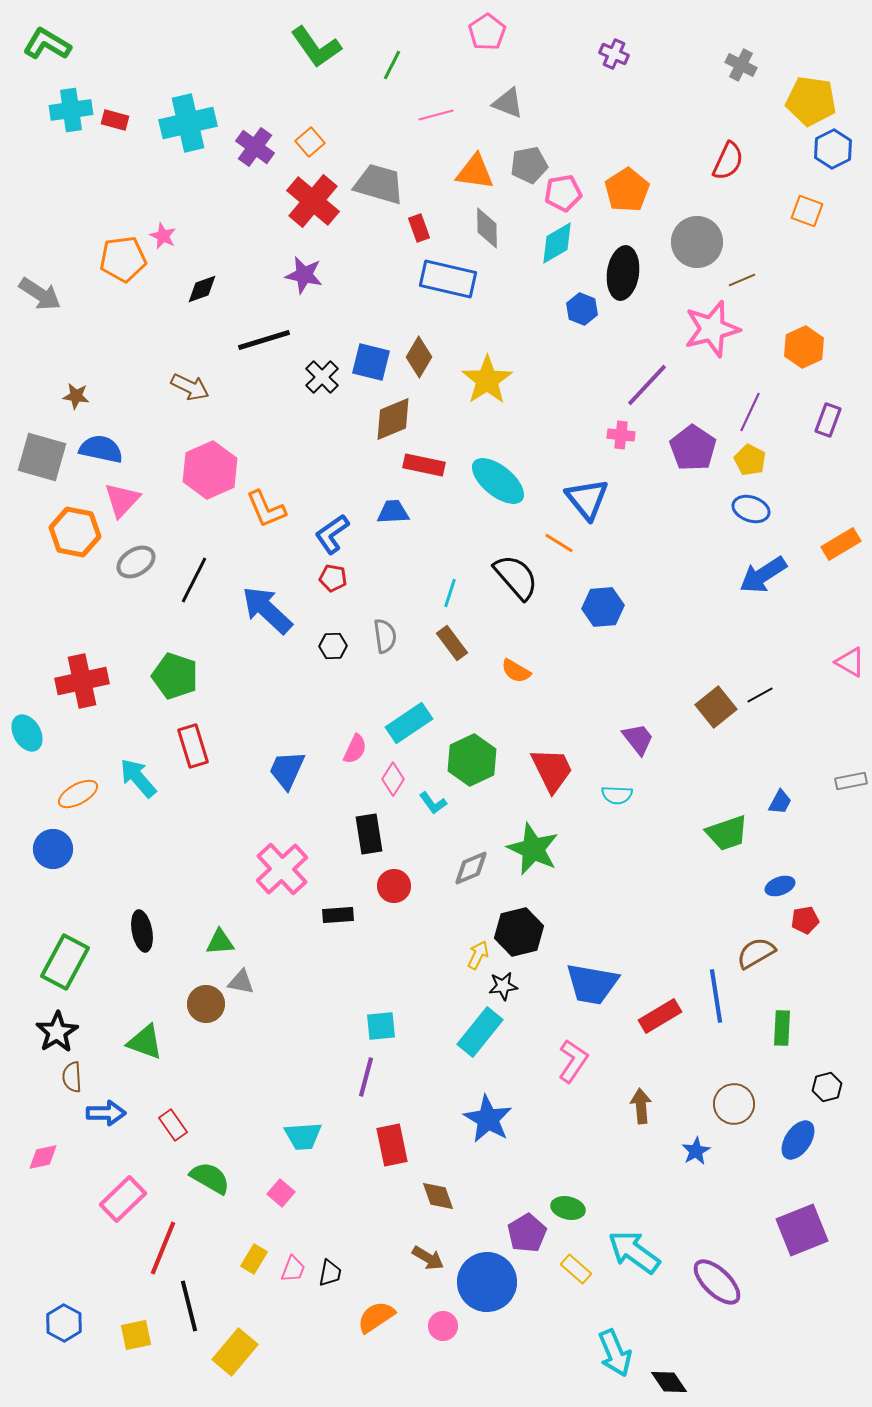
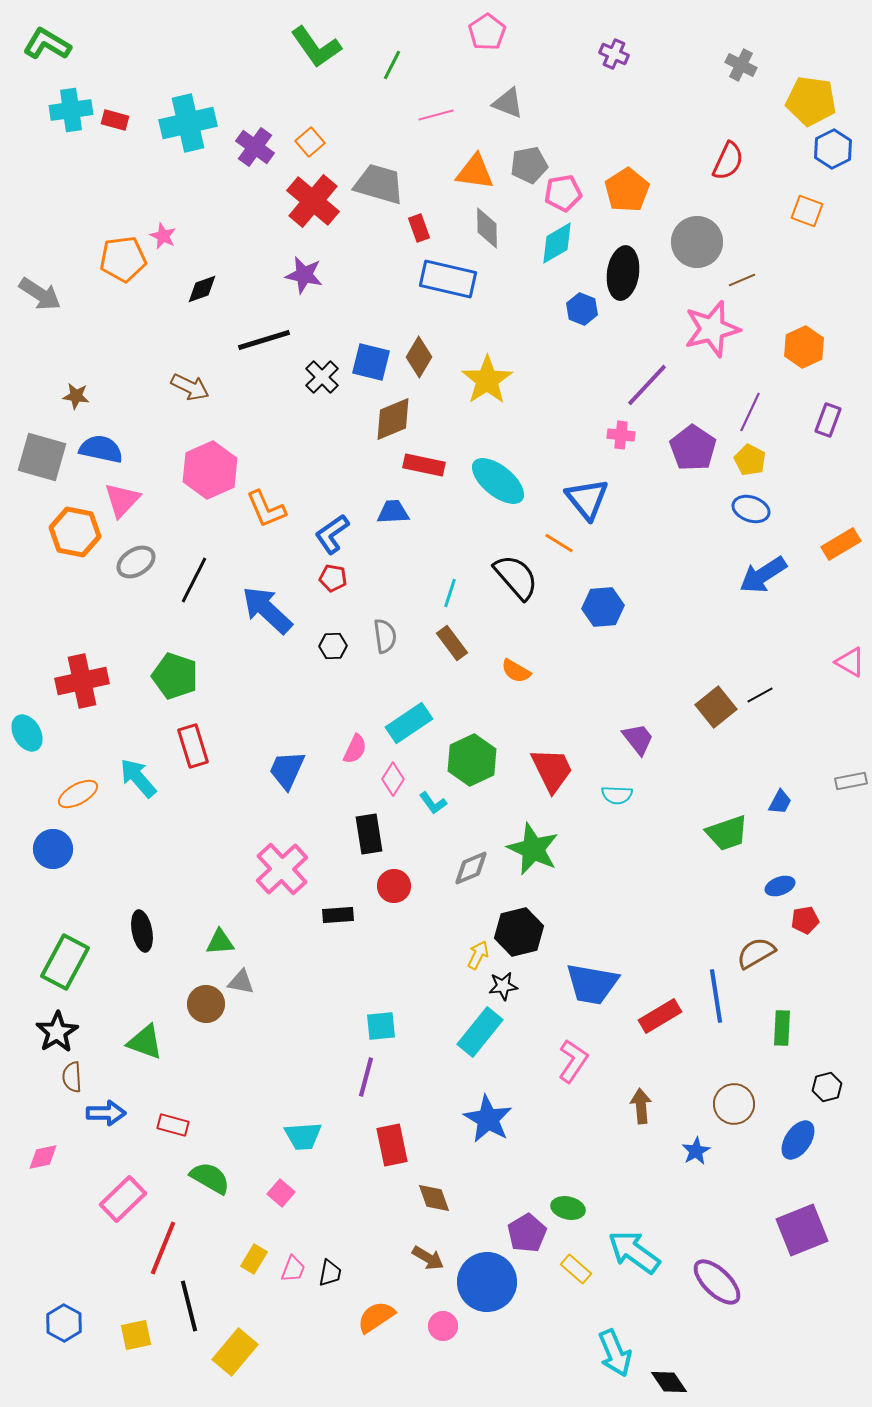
red rectangle at (173, 1125): rotated 40 degrees counterclockwise
brown diamond at (438, 1196): moved 4 px left, 2 px down
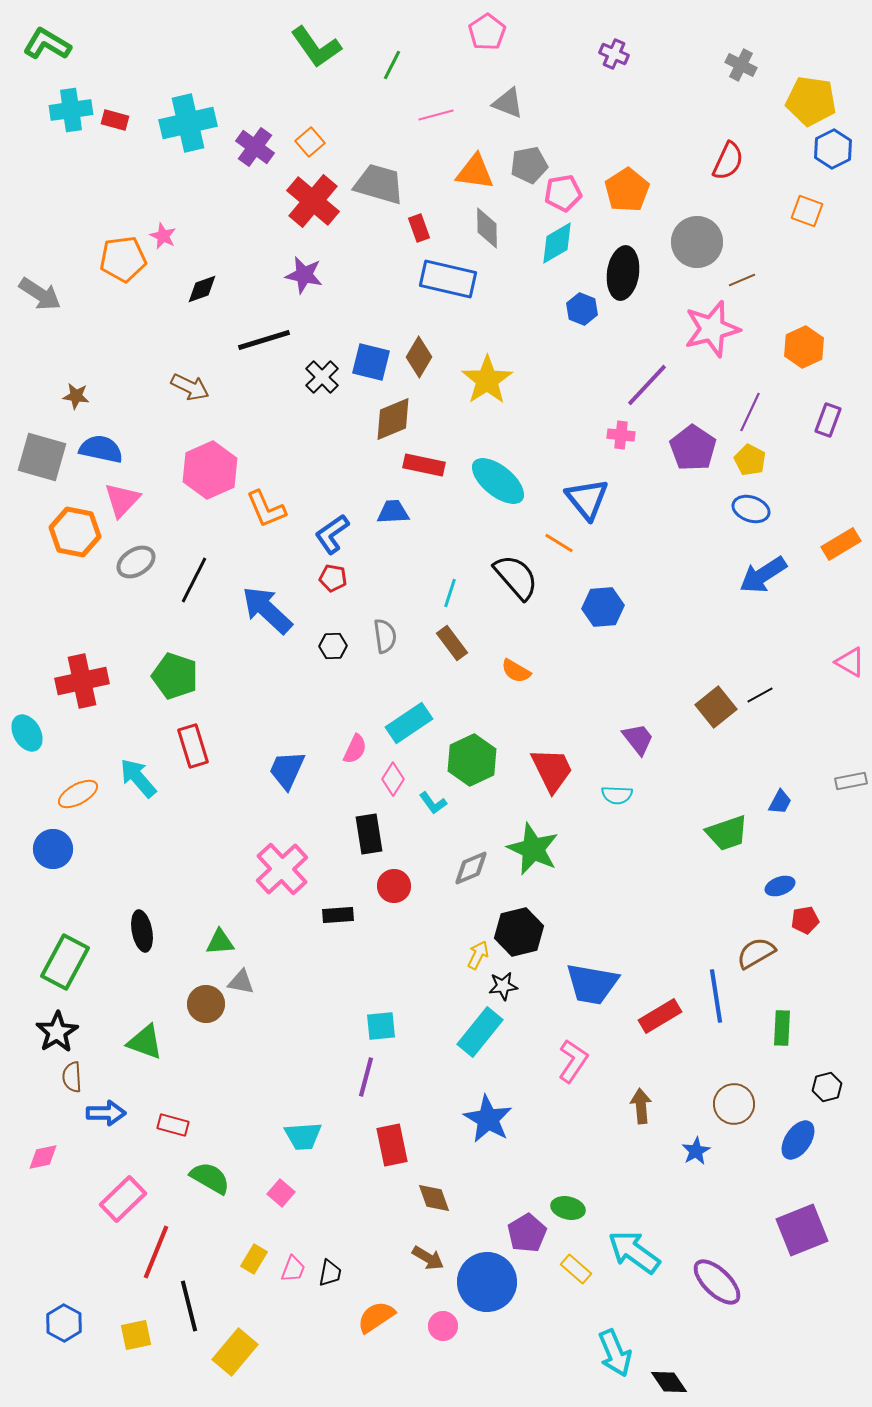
red line at (163, 1248): moved 7 px left, 4 px down
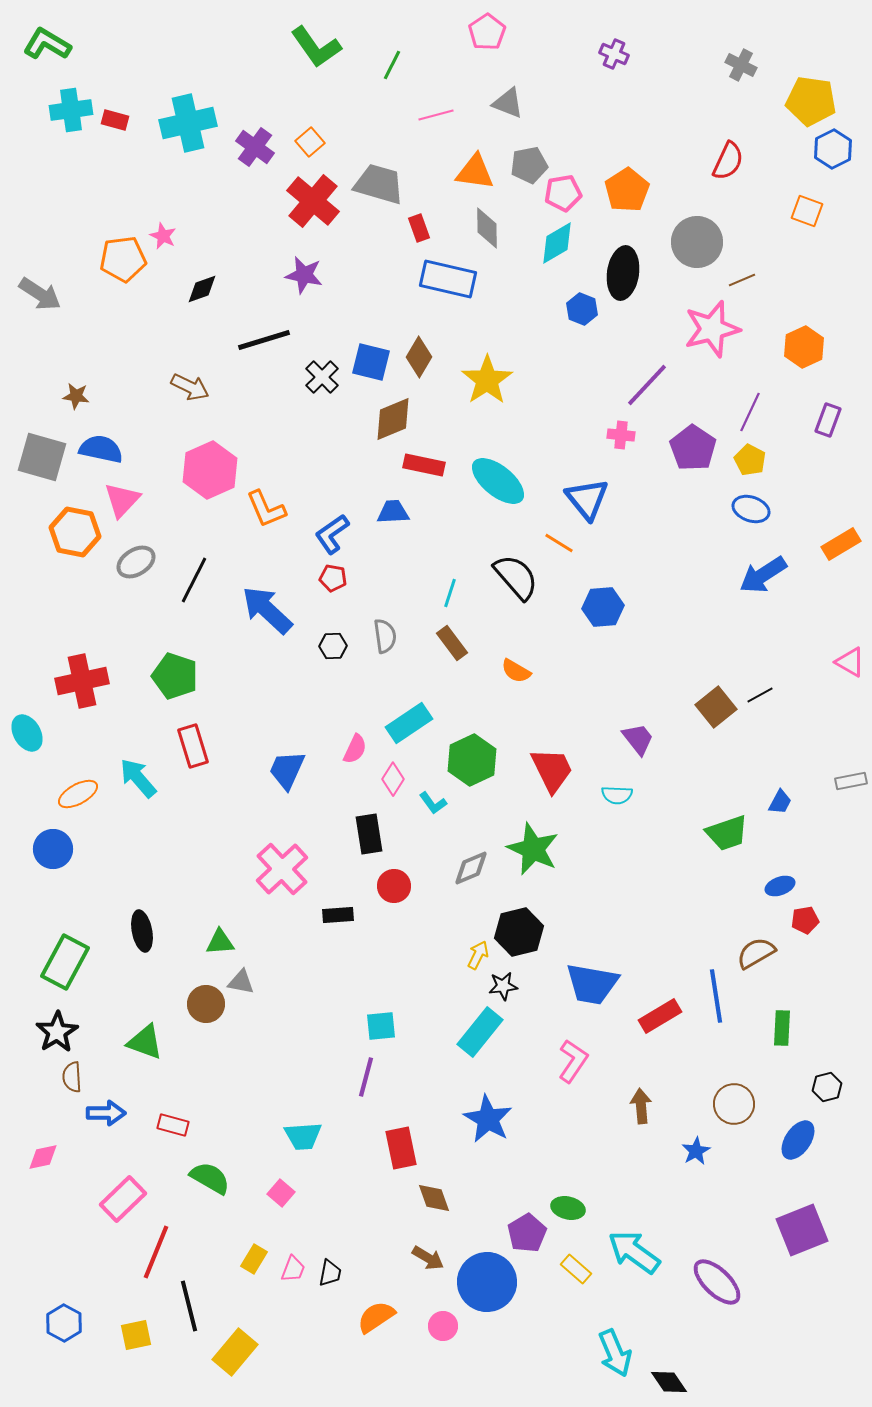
red rectangle at (392, 1145): moved 9 px right, 3 px down
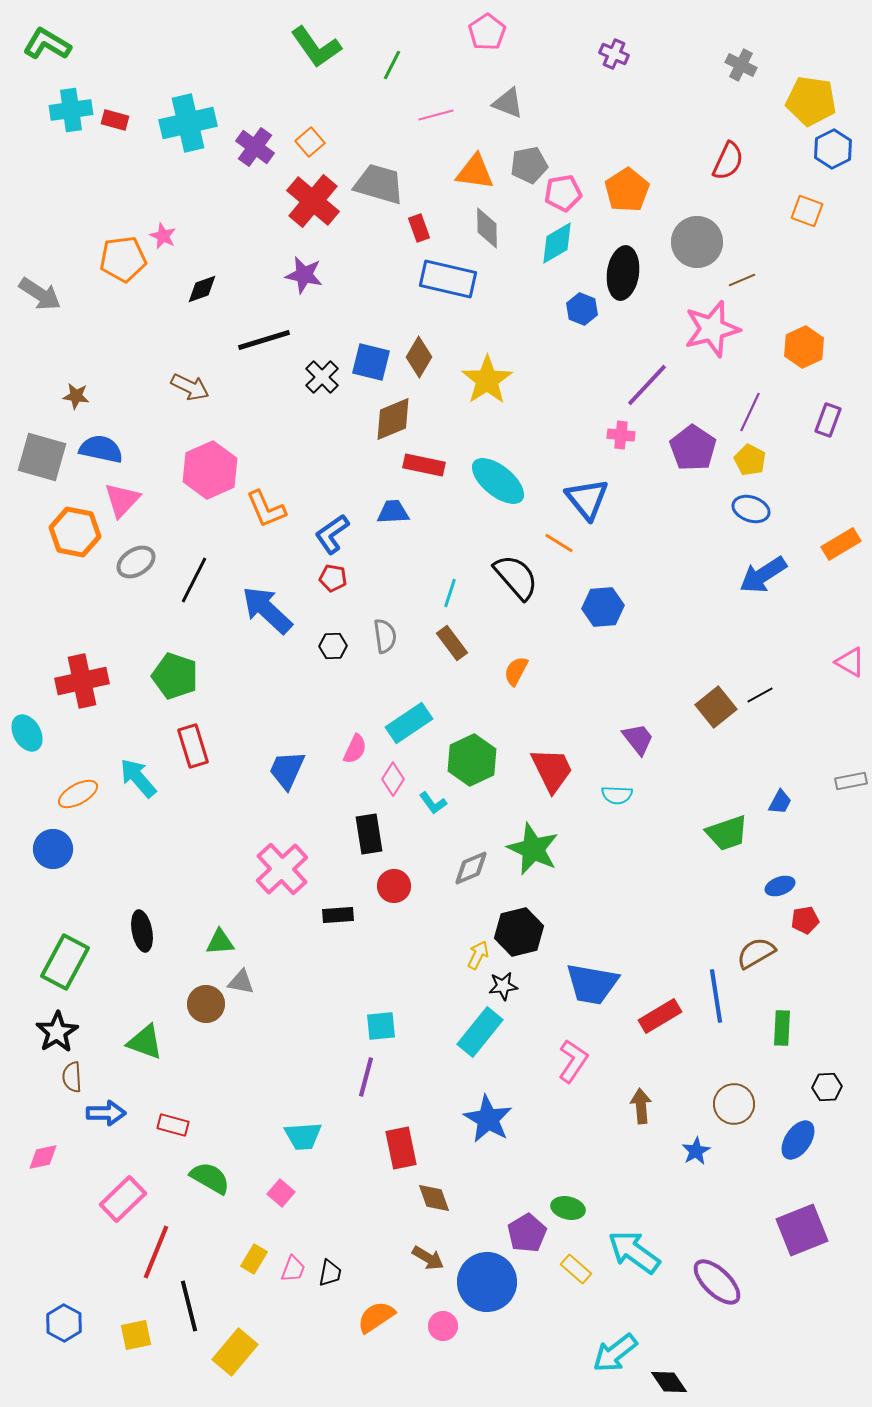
orange semicircle at (516, 671): rotated 88 degrees clockwise
black hexagon at (827, 1087): rotated 12 degrees clockwise
cyan arrow at (615, 1353): rotated 75 degrees clockwise
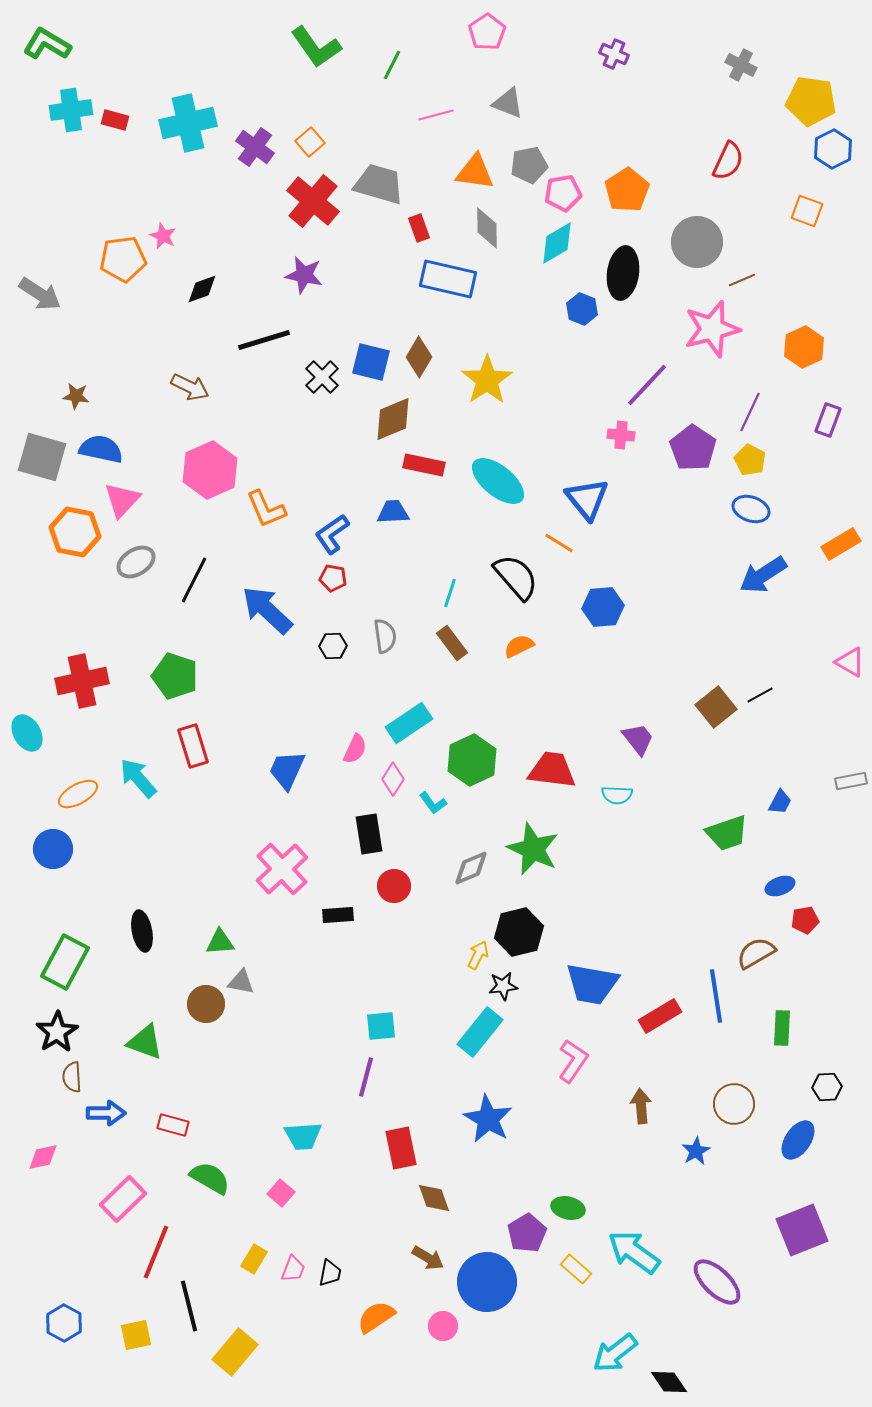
orange semicircle at (516, 671): moved 3 px right, 25 px up; rotated 36 degrees clockwise
red trapezoid at (552, 770): rotated 57 degrees counterclockwise
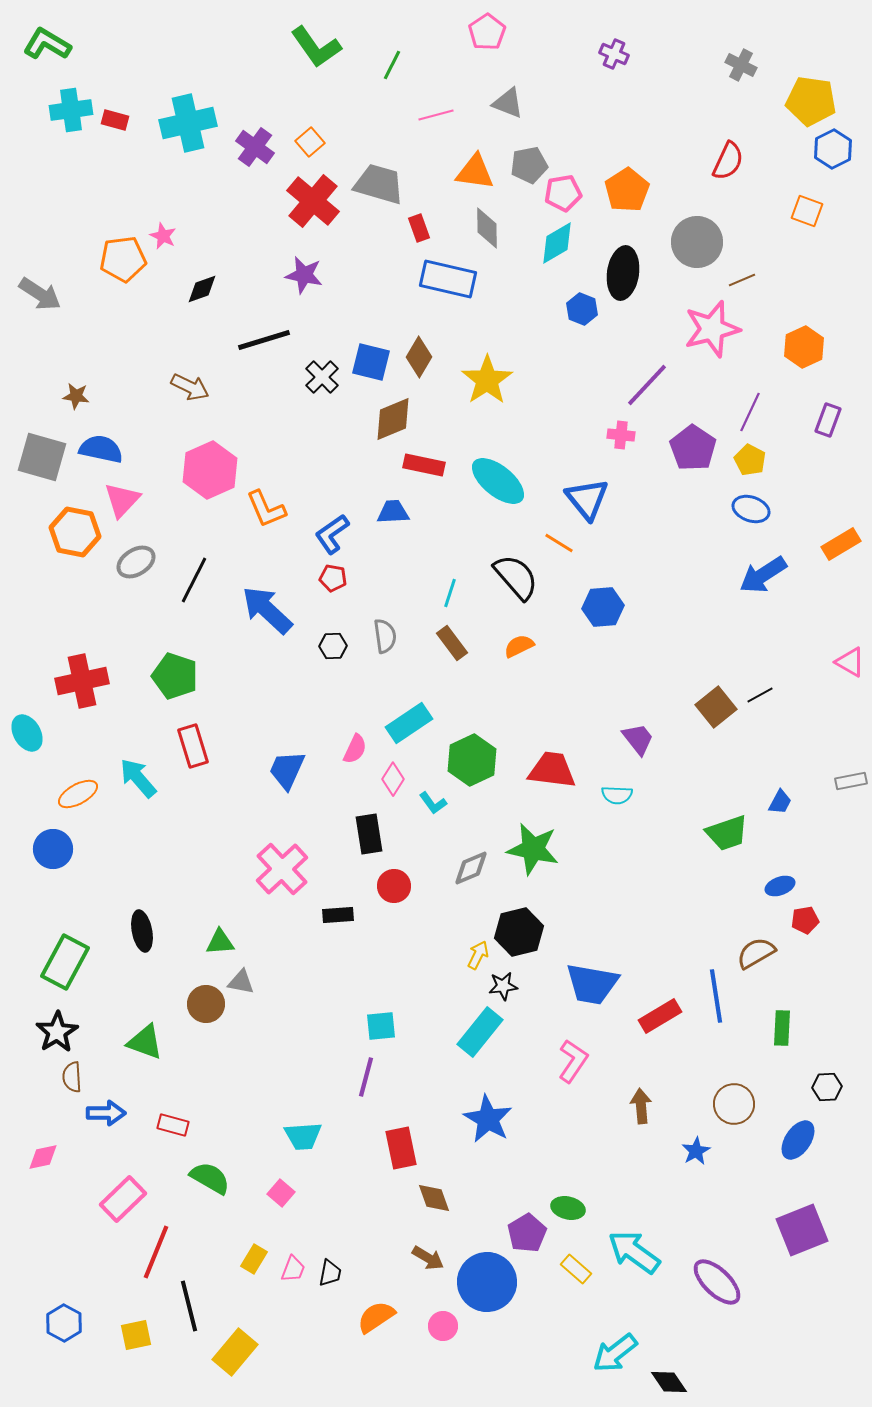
green star at (533, 849): rotated 12 degrees counterclockwise
